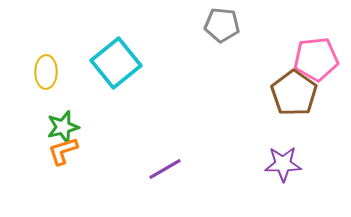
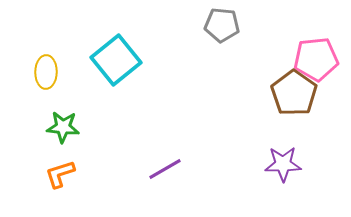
cyan square: moved 3 px up
green star: rotated 20 degrees clockwise
orange L-shape: moved 3 px left, 23 px down
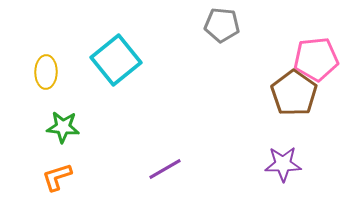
orange L-shape: moved 3 px left, 3 px down
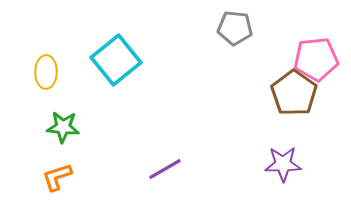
gray pentagon: moved 13 px right, 3 px down
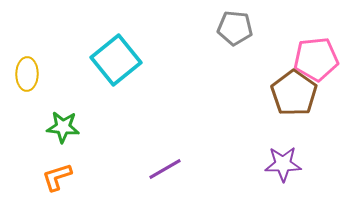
yellow ellipse: moved 19 px left, 2 px down
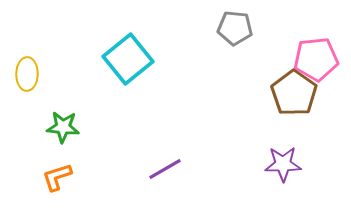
cyan square: moved 12 px right, 1 px up
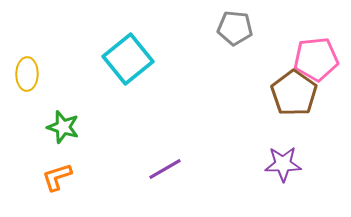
green star: rotated 12 degrees clockwise
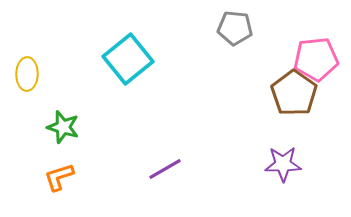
orange L-shape: moved 2 px right
